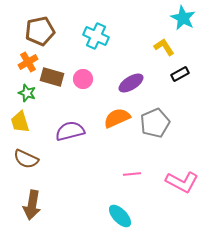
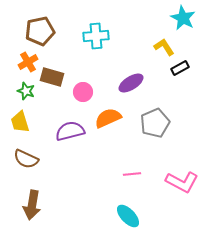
cyan cross: rotated 30 degrees counterclockwise
black rectangle: moved 6 px up
pink circle: moved 13 px down
green star: moved 1 px left, 2 px up
orange semicircle: moved 9 px left
cyan ellipse: moved 8 px right
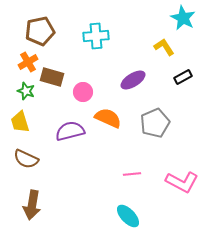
black rectangle: moved 3 px right, 9 px down
purple ellipse: moved 2 px right, 3 px up
orange semicircle: rotated 48 degrees clockwise
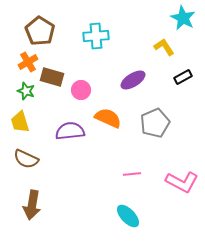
brown pentagon: rotated 28 degrees counterclockwise
pink circle: moved 2 px left, 2 px up
purple semicircle: rotated 8 degrees clockwise
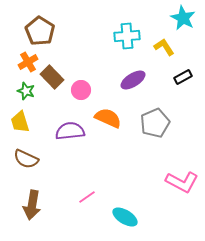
cyan cross: moved 31 px right
brown rectangle: rotated 30 degrees clockwise
pink line: moved 45 px left, 23 px down; rotated 30 degrees counterclockwise
cyan ellipse: moved 3 px left, 1 px down; rotated 15 degrees counterclockwise
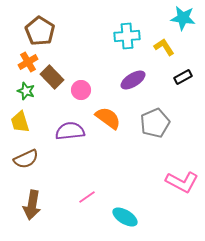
cyan star: rotated 20 degrees counterclockwise
orange semicircle: rotated 12 degrees clockwise
brown semicircle: rotated 50 degrees counterclockwise
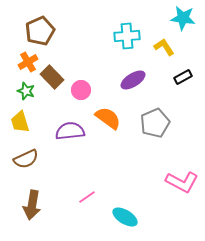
brown pentagon: rotated 16 degrees clockwise
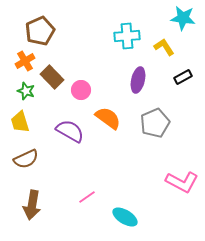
orange cross: moved 3 px left, 1 px up
purple ellipse: moved 5 px right; rotated 45 degrees counterclockwise
purple semicircle: rotated 36 degrees clockwise
